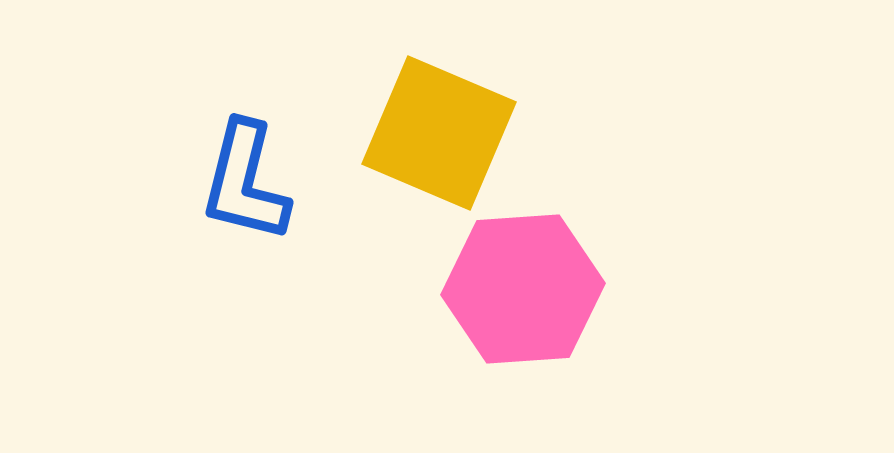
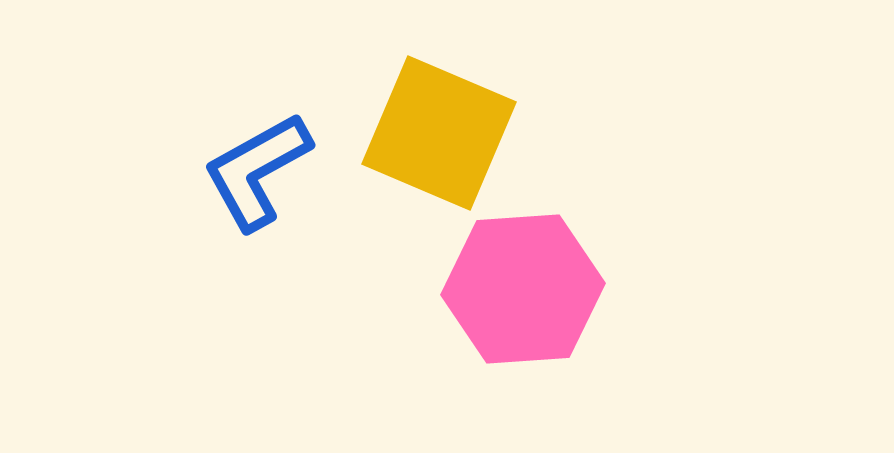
blue L-shape: moved 12 px right, 11 px up; rotated 47 degrees clockwise
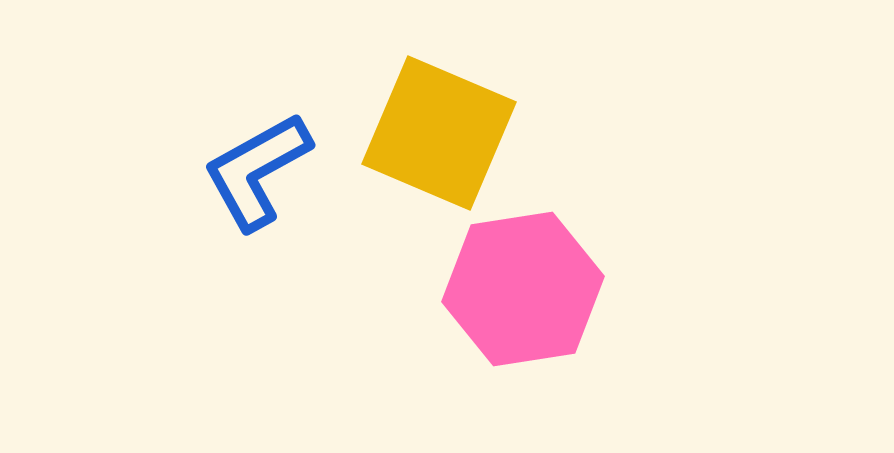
pink hexagon: rotated 5 degrees counterclockwise
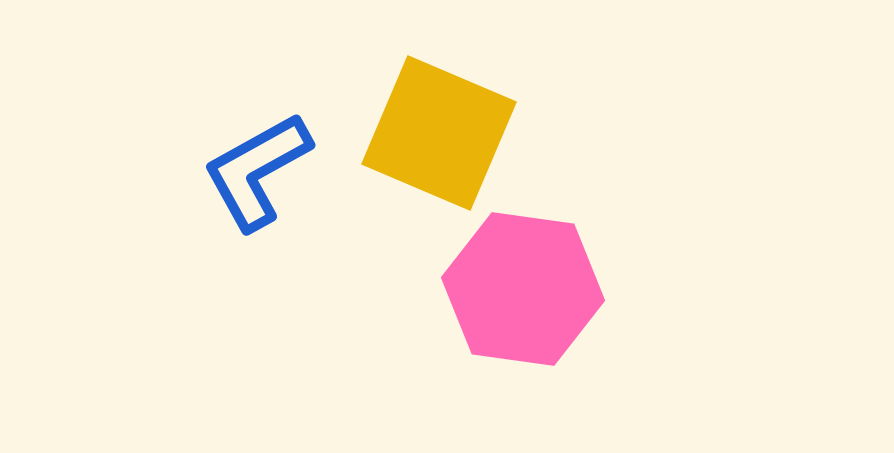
pink hexagon: rotated 17 degrees clockwise
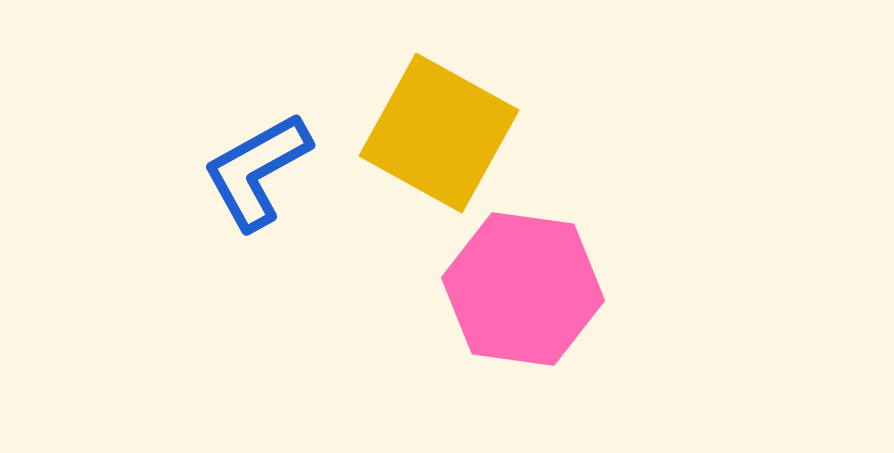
yellow square: rotated 6 degrees clockwise
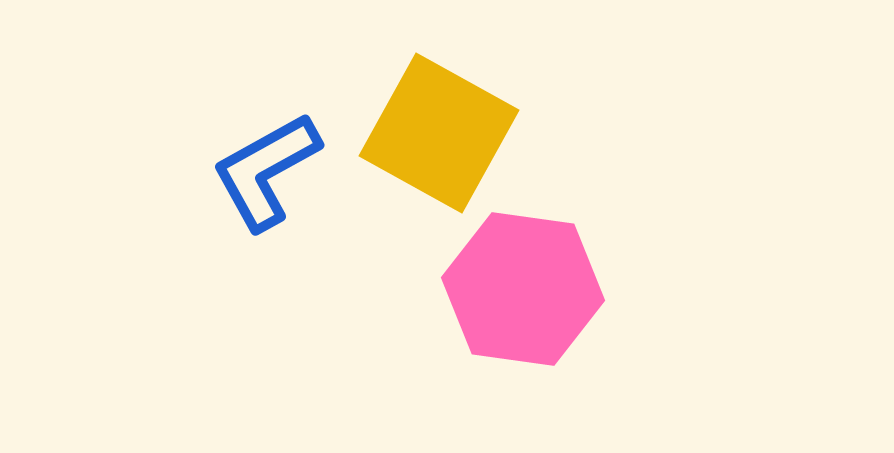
blue L-shape: moved 9 px right
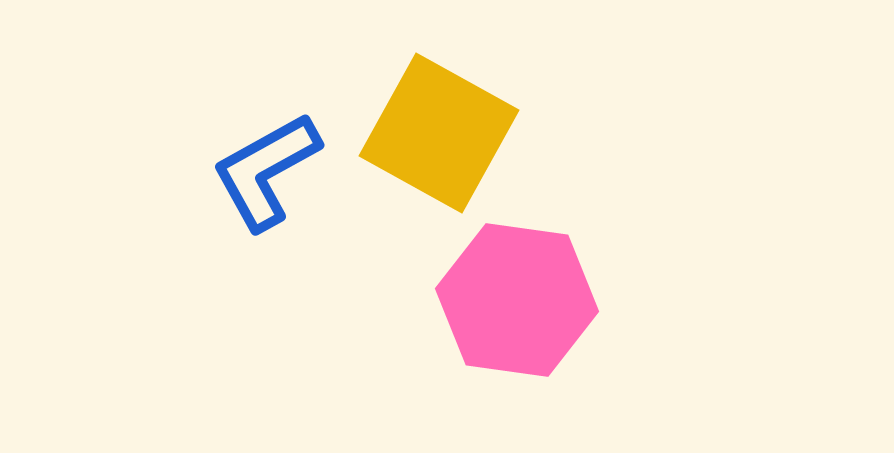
pink hexagon: moved 6 px left, 11 px down
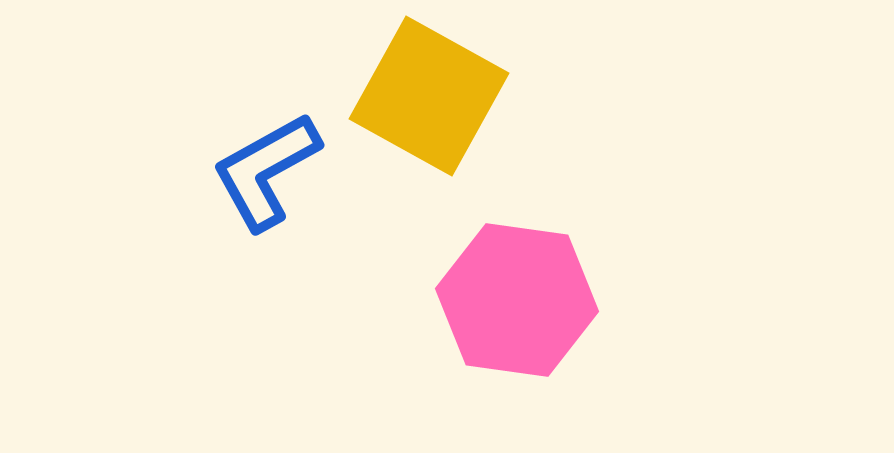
yellow square: moved 10 px left, 37 px up
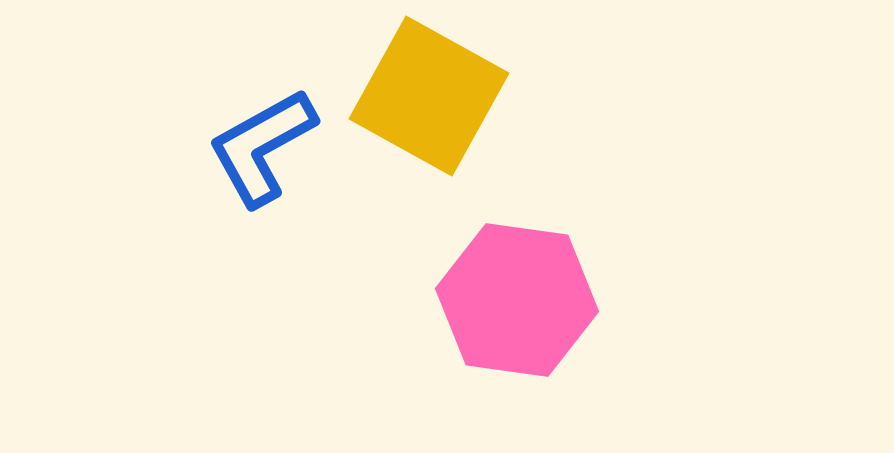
blue L-shape: moved 4 px left, 24 px up
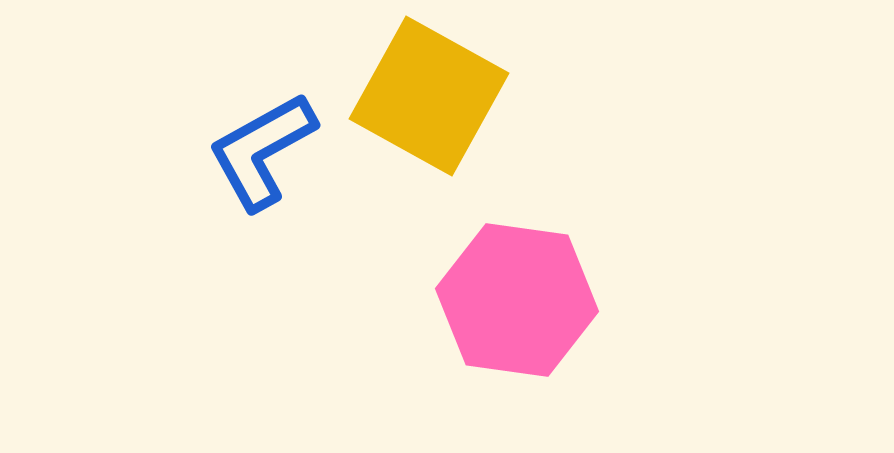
blue L-shape: moved 4 px down
